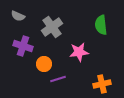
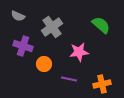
green semicircle: rotated 138 degrees clockwise
purple line: moved 11 px right; rotated 28 degrees clockwise
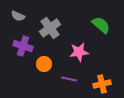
gray cross: moved 2 px left, 1 px down
